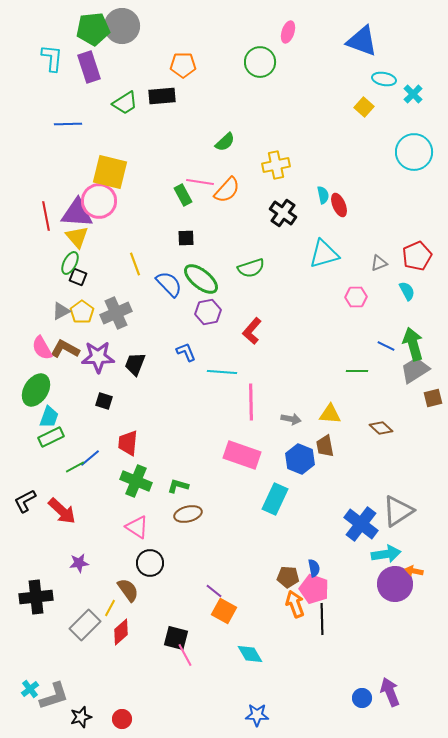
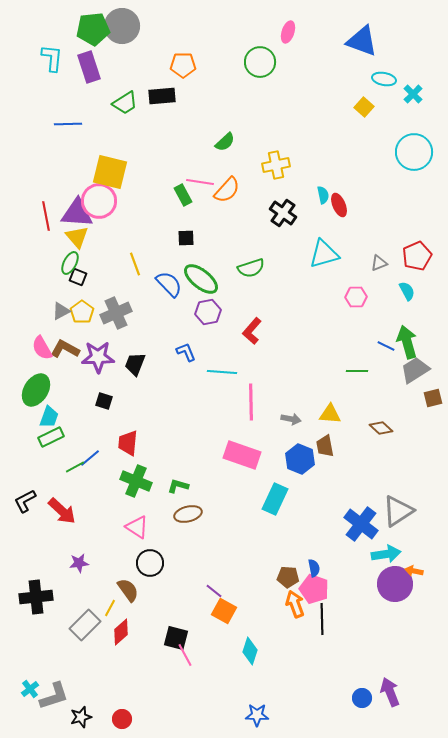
green arrow at (413, 344): moved 6 px left, 2 px up
cyan diamond at (250, 654): moved 3 px up; rotated 48 degrees clockwise
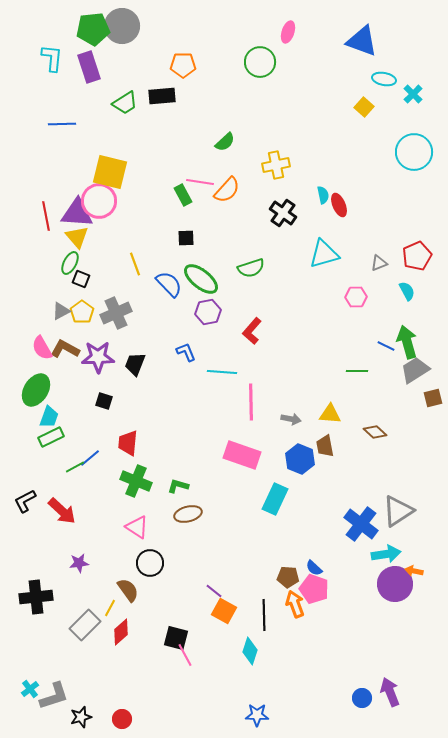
blue line at (68, 124): moved 6 px left
black square at (78, 277): moved 3 px right, 2 px down
brown diamond at (381, 428): moved 6 px left, 4 px down
blue semicircle at (314, 568): rotated 144 degrees clockwise
black line at (322, 619): moved 58 px left, 4 px up
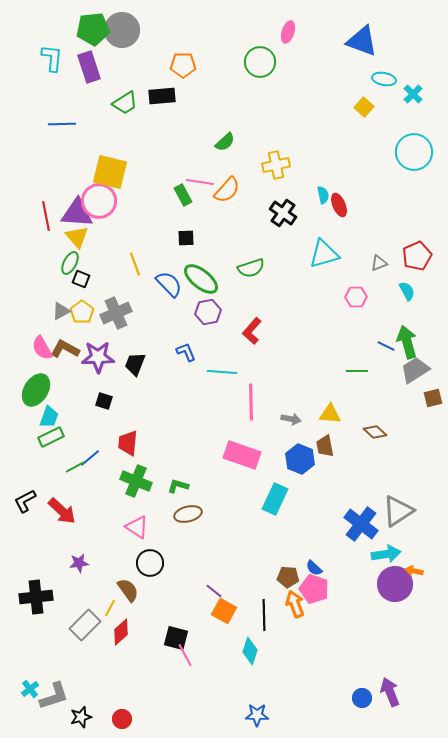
gray circle at (122, 26): moved 4 px down
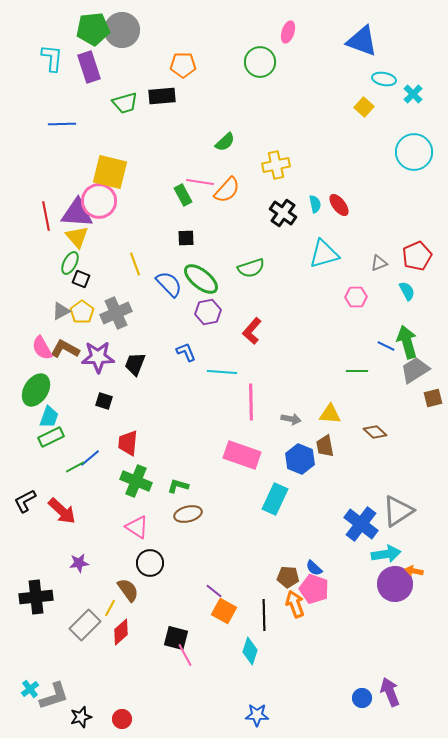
green trapezoid at (125, 103): rotated 16 degrees clockwise
cyan semicircle at (323, 195): moved 8 px left, 9 px down
red ellipse at (339, 205): rotated 15 degrees counterclockwise
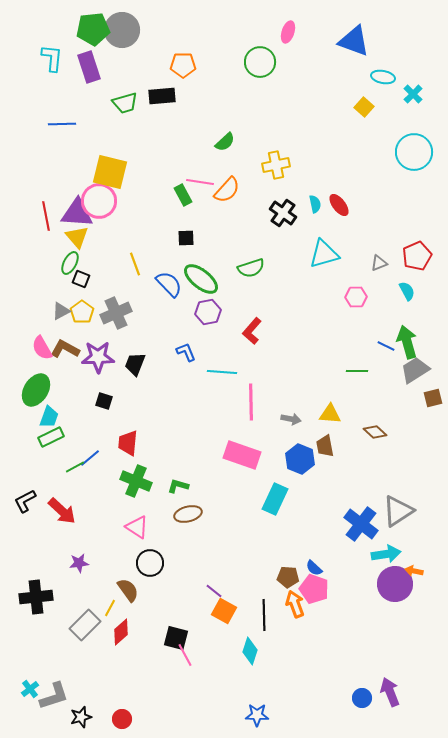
blue triangle at (362, 41): moved 8 px left
cyan ellipse at (384, 79): moved 1 px left, 2 px up
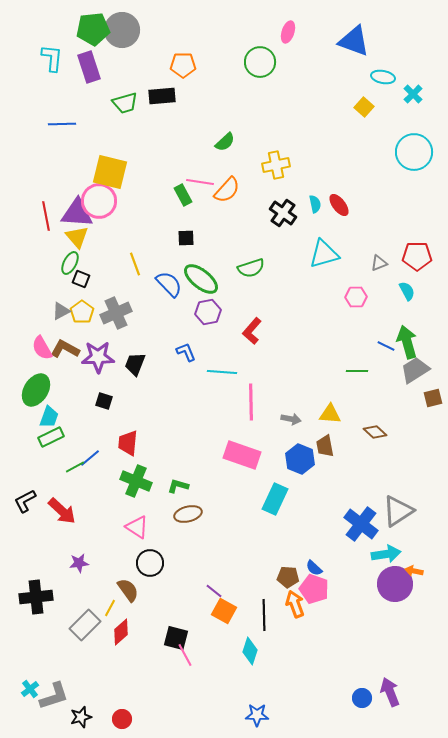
red pentagon at (417, 256): rotated 24 degrees clockwise
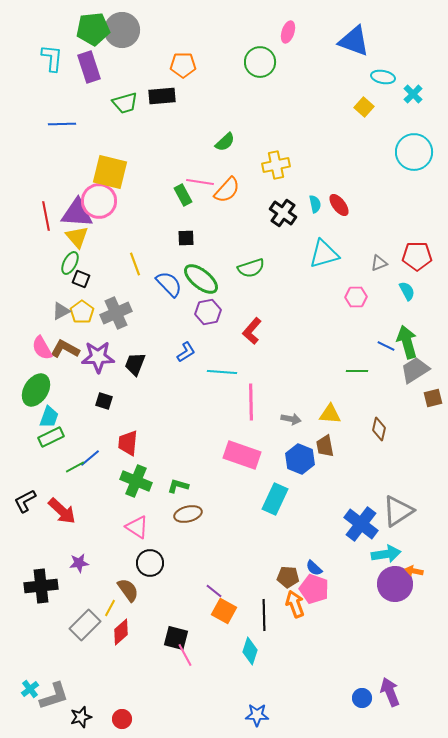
blue L-shape at (186, 352): rotated 80 degrees clockwise
brown diamond at (375, 432): moved 4 px right, 3 px up; rotated 60 degrees clockwise
black cross at (36, 597): moved 5 px right, 11 px up
